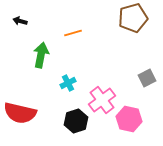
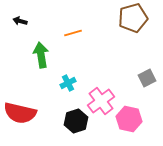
green arrow: rotated 20 degrees counterclockwise
pink cross: moved 1 px left, 1 px down
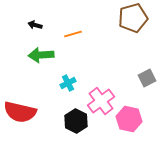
black arrow: moved 15 px right, 4 px down
orange line: moved 1 px down
green arrow: rotated 85 degrees counterclockwise
red semicircle: moved 1 px up
black hexagon: rotated 15 degrees counterclockwise
